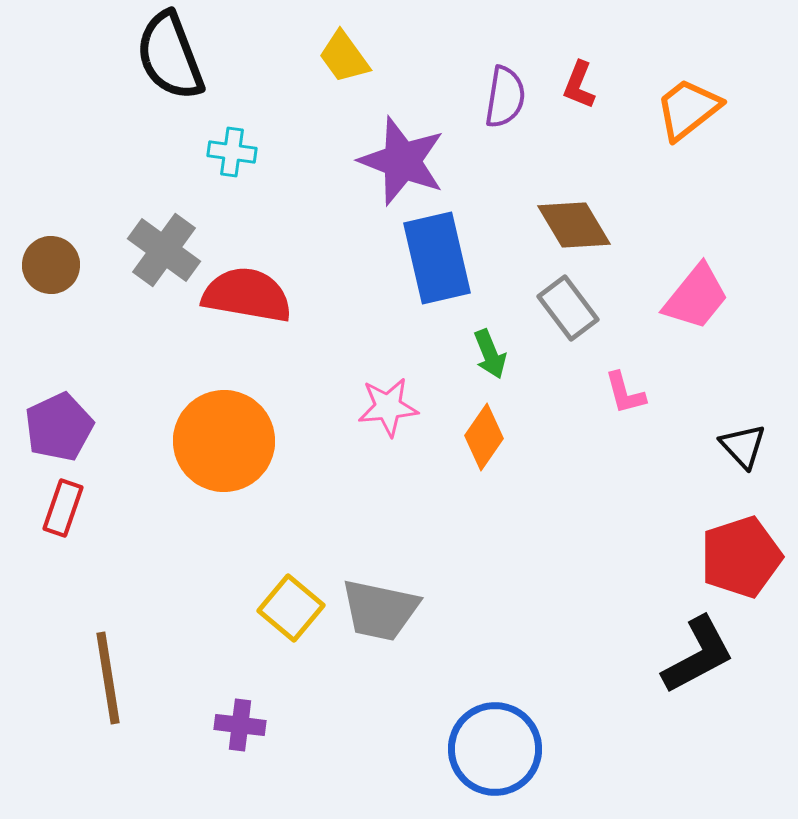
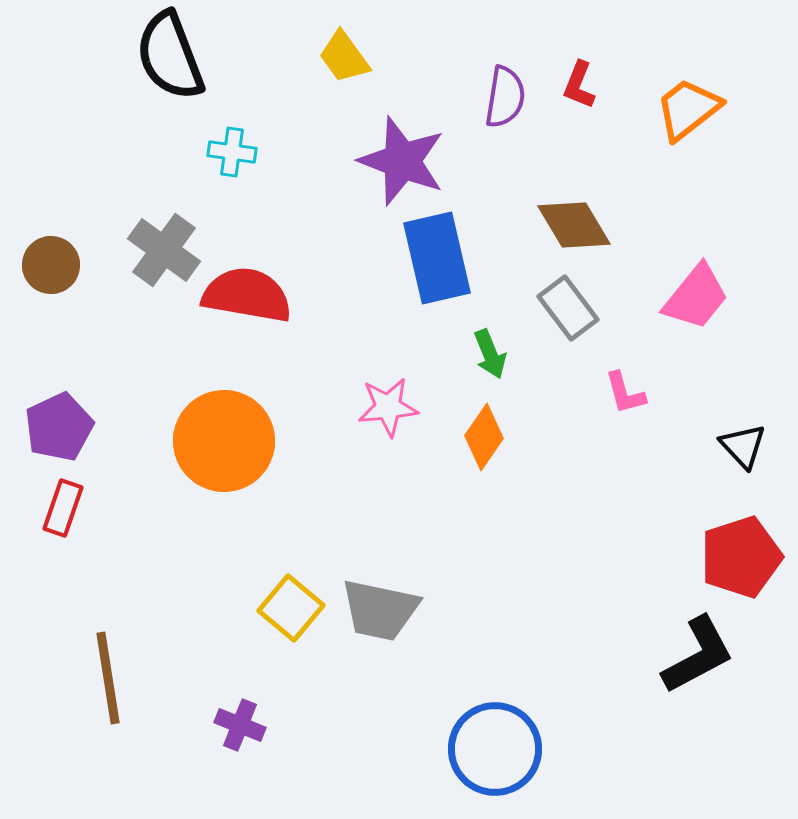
purple cross: rotated 15 degrees clockwise
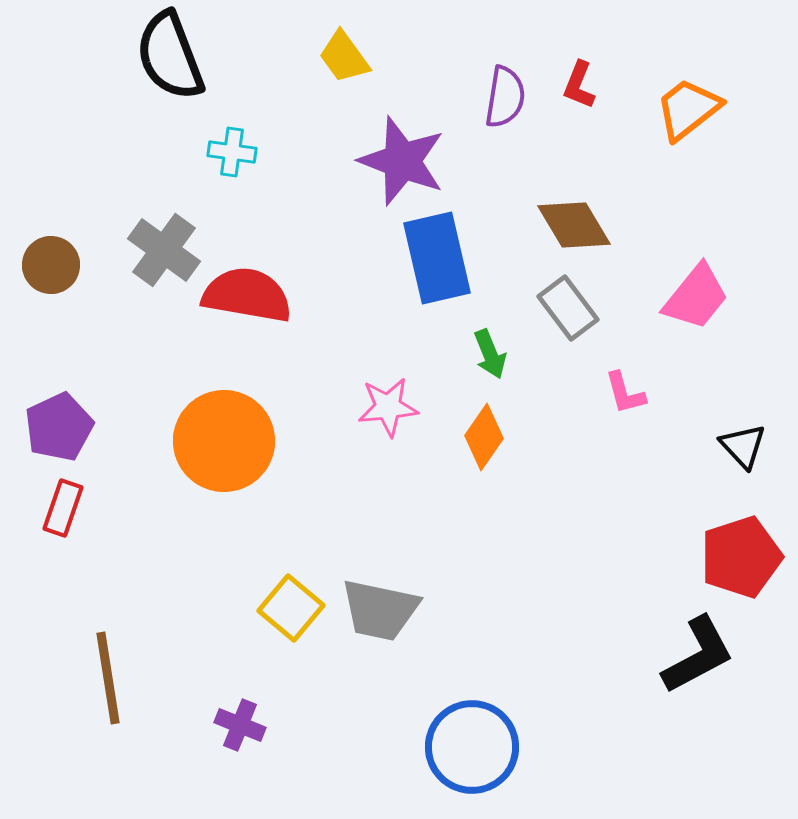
blue circle: moved 23 px left, 2 px up
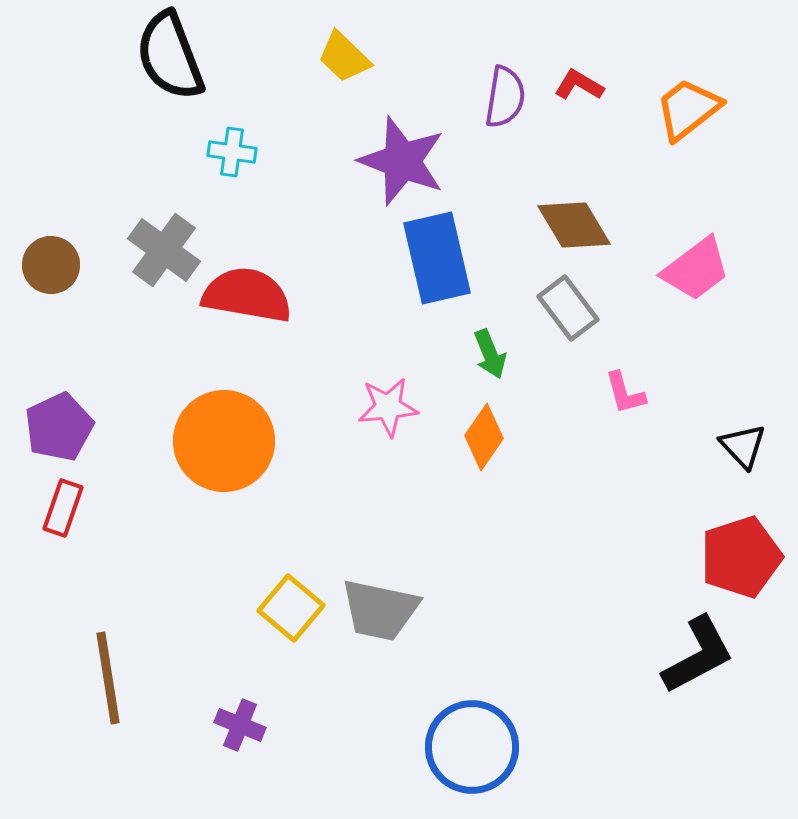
yellow trapezoid: rotated 10 degrees counterclockwise
red L-shape: rotated 99 degrees clockwise
pink trapezoid: moved 28 px up; rotated 14 degrees clockwise
